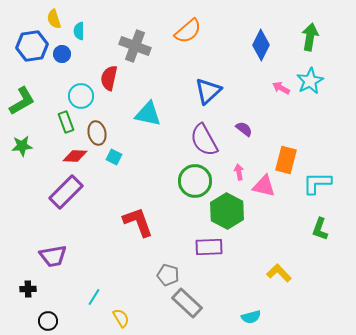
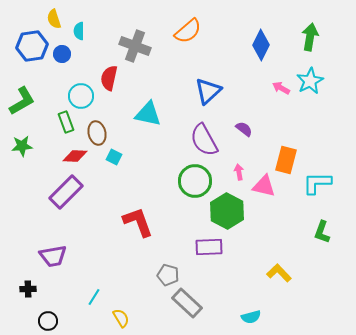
green L-shape at (320, 229): moved 2 px right, 3 px down
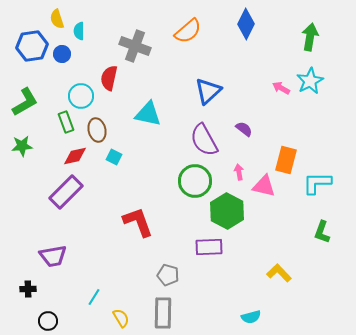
yellow semicircle at (54, 19): moved 3 px right
blue diamond at (261, 45): moved 15 px left, 21 px up
green L-shape at (22, 101): moved 3 px right, 1 px down
brown ellipse at (97, 133): moved 3 px up
red diamond at (75, 156): rotated 15 degrees counterclockwise
gray rectangle at (187, 303): moved 24 px left, 10 px down; rotated 48 degrees clockwise
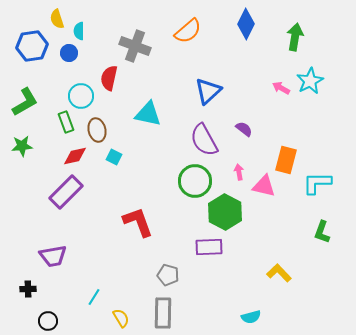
green arrow at (310, 37): moved 15 px left
blue circle at (62, 54): moved 7 px right, 1 px up
green hexagon at (227, 211): moved 2 px left, 1 px down
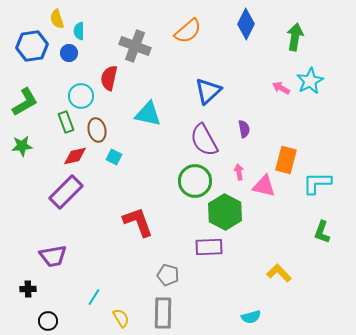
purple semicircle at (244, 129): rotated 42 degrees clockwise
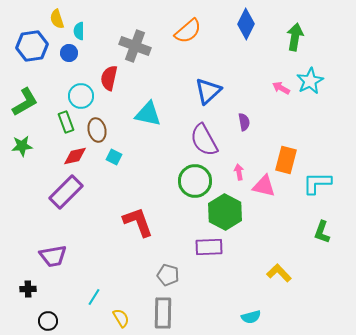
purple semicircle at (244, 129): moved 7 px up
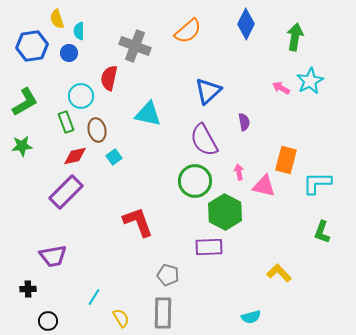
cyan square at (114, 157): rotated 28 degrees clockwise
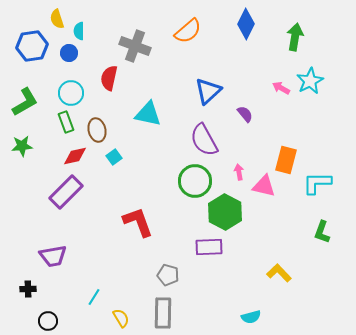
cyan circle at (81, 96): moved 10 px left, 3 px up
purple semicircle at (244, 122): moved 1 px right, 8 px up; rotated 30 degrees counterclockwise
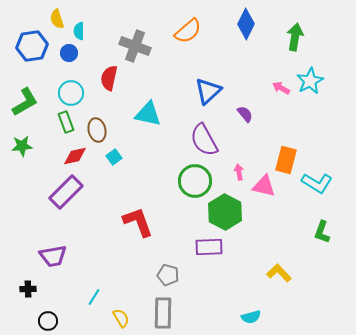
cyan L-shape at (317, 183): rotated 148 degrees counterclockwise
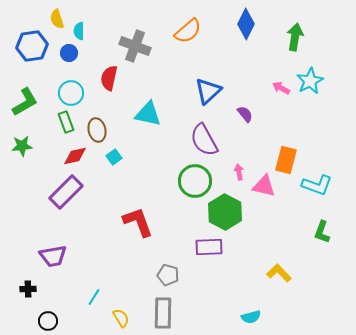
cyan L-shape at (317, 183): moved 2 px down; rotated 12 degrees counterclockwise
